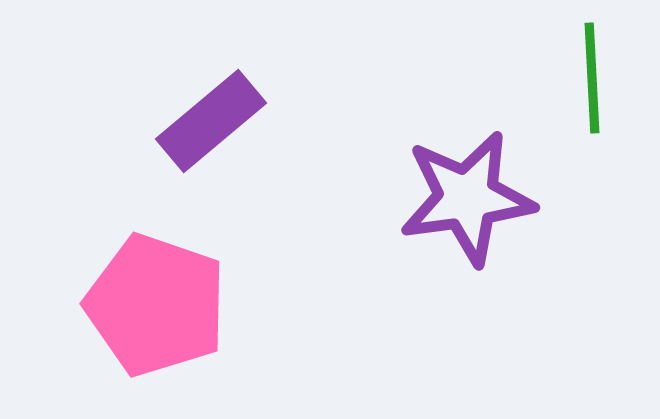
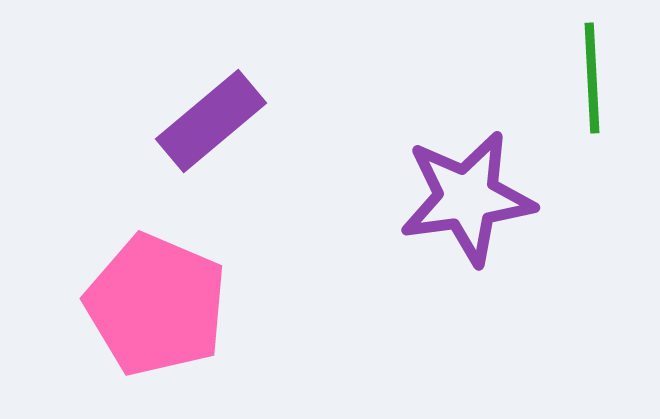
pink pentagon: rotated 4 degrees clockwise
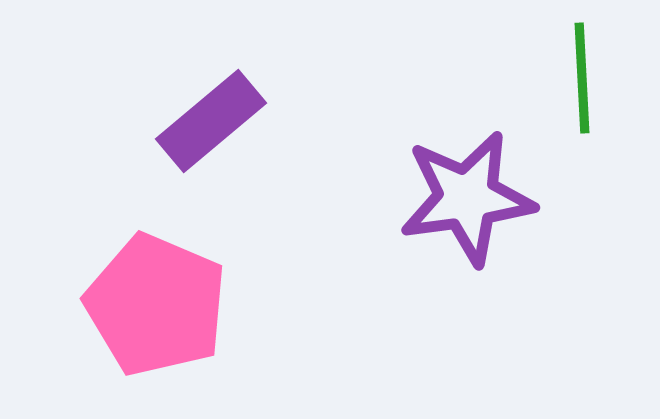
green line: moved 10 px left
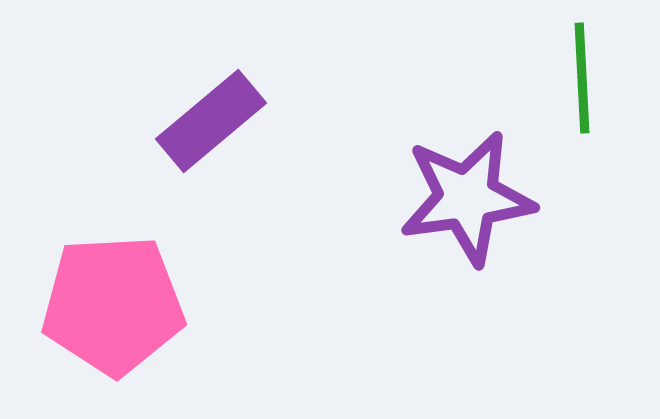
pink pentagon: moved 43 px left; rotated 26 degrees counterclockwise
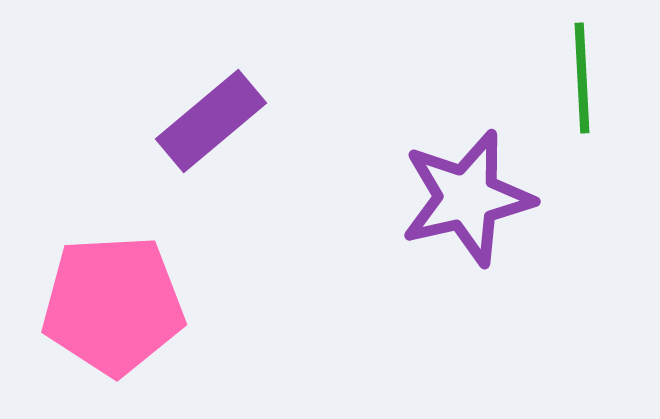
purple star: rotated 5 degrees counterclockwise
